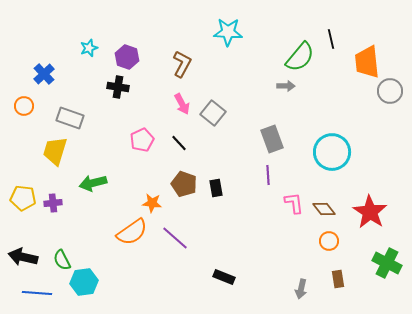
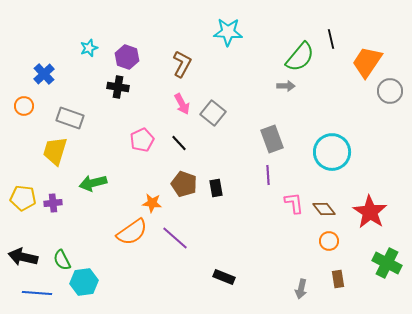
orange trapezoid at (367, 62): rotated 40 degrees clockwise
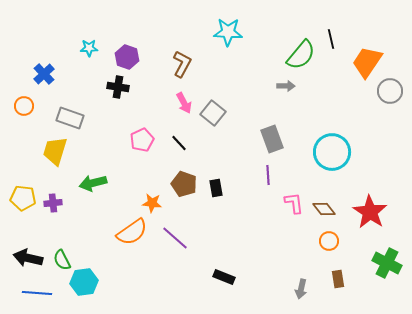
cyan star at (89, 48): rotated 18 degrees clockwise
green semicircle at (300, 57): moved 1 px right, 2 px up
pink arrow at (182, 104): moved 2 px right, 1 px up
black arrow at (23, 257): moved 5 px right, 1 px down
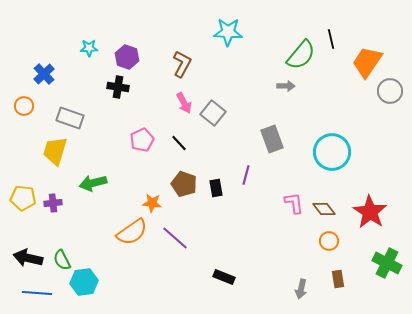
purple line at (268, 175): moved 22 px left; rotated 18 degrees clockwise
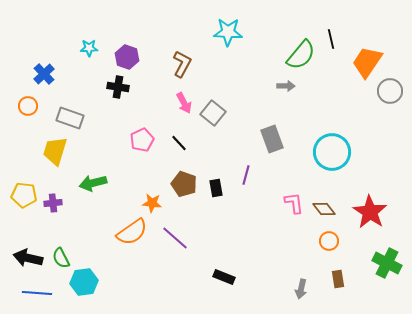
orange circle at (24, 106): moved 4 px right
yellow pentagon at (23, 198): moved 1 px right, 3 px up
green semicircle at (62, 260): moved 1 px left, 2 px up
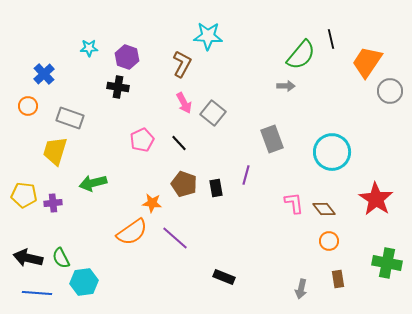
cyan star at (228, 32): moved 20 px left, 4 px down
red star at (370, 212): moved 6 px right, 13 px up
green cross at (387, 263): rotated 16 degrees counterclockwise
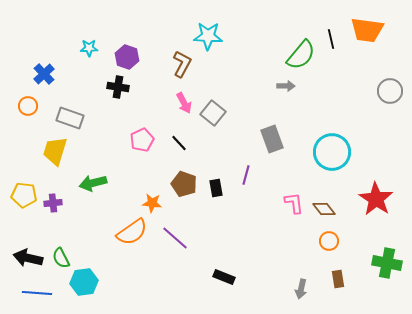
orange trapezoid at (367, 62): moved 32 px up; rotated 116 degrees counterclockwise
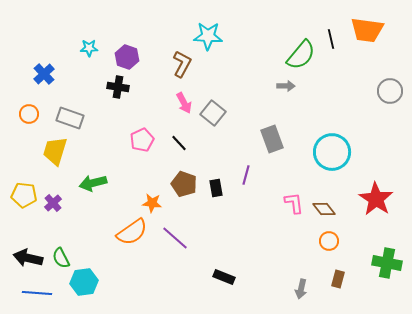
orange circle at (28, 106): moved 1 px right, 8 px down
purple cross at (53, 203): rotated 36 degrees counterclockwise
brown rectangle at (338, 279): rotated 24 degrees clockwise
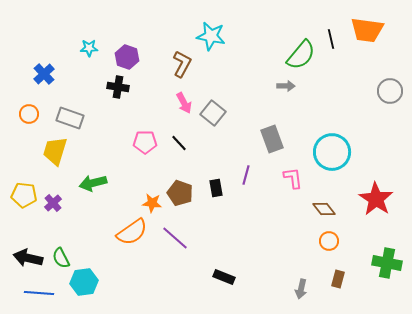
cyan star at (208, 36): moved 3 px right; rotated 8 degrees clockwise
pink pentagon at (142, 140): moved 3 px right, 2 px down; rotated 25 degrees clockwise
brown pentagon at (184, 184): moved 4 px left, 9 px down
pink L-shape at (294, 203): moved 1 px left, 25 px up
blue line at (37, 293): moved 2 px right
